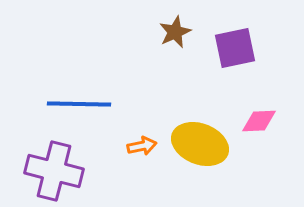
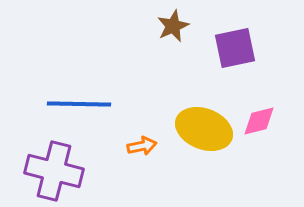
brown star: moved 2 px left, 6 px up
pink diamond: rotated 12 degrees counterclockwise
yellow ellipse: moved 4 px right, 15 px up
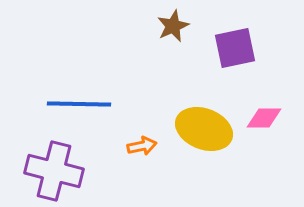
pink diamond: moved 5 px right, 3 px up; rotated 15 degrees clockwise
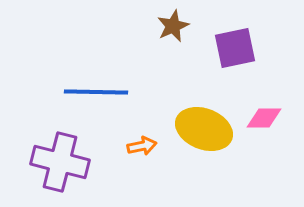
blue line: moved 17 px right, 12 px up
purple cross: moved 6 px right, 9 px up
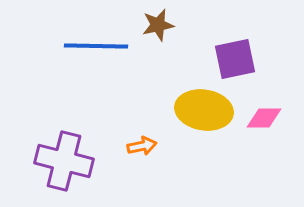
brown star: moved 15 px left, 1 px up; rotated 12 degrees clockwise
purple square: moved 11 px down
blue line: moved 46 px up
yellow ellipse: moved 19 px up; rotated 12 degrees counterclockwise
purple cross: moved 4 px right, 1 px up
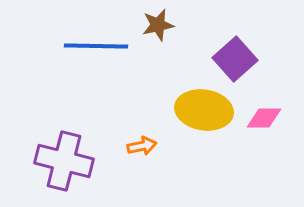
purple square: rotated 30 degrees counterclockwise
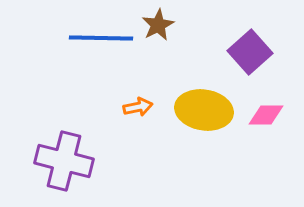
brown star: rotated 16 degrees counterclockwise
blue line: moved 5 px right, 8 px up
purple square: moved 15 px right, 7 px up
pink diamond: moved 2 px right, 3 px up
orange arrow: moved 4 px left, 39 px up
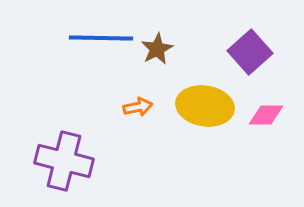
brown star: moved 1 px left, 24 px down
yellow ellipse: moved 1 px right, 4 px up
